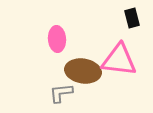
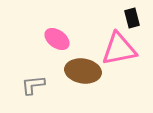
pink ellipse: rotated 50 degrees counterclockwise
pink triangle: moved 11 px up; rotated 18 degrees counterclockwise
gray L-shape: moved 28 px left, 8 px up
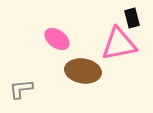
pink triangle: moved 5 px up
gray L-shape: moved 12 px left, 4 px down
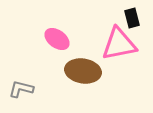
gray L-shape: rotated 20 degrees clockwise
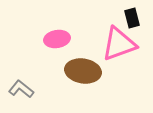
pink ellipse: rotated 45 degrees counterclockwise
pink triangle: rotated 9 degrees counterclockwise
gray L-shape: rotated 25 degrees clockwise
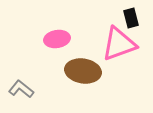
black rectangle: moved 1 px left
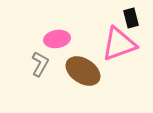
brown ellipse: rotated 24 degrees clockwise
gray L-shape: moved 19 px right, 25 px up; rotated 80 degrees clockwise
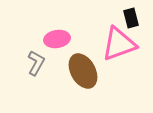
gray L-shape: moved 4 px left, 1 px up
brown ellipse: rotated 28 degrees clockwise
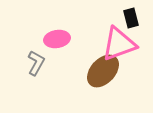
brown ellipse: moved 20 px right; rotated 72 degrees clockwise
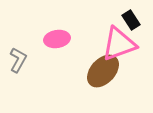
black rectangle: moved 2 px down; rotated 18 degrees counterclockwise
gray L-shape: moved 18 px left, 3 px up
